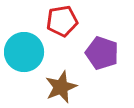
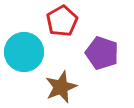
red pentagon: rotated 20 degrees counterclockwise
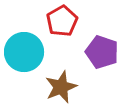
purple pentagon: moved 1 px up
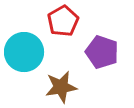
red pentagon: moved 1 px right
brown star: rotated 12 degrees clockwise
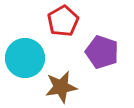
cyan circle: moved 1 px right, 6 px down
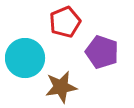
red pentagon: moved 2 px right, 1 px down; rotated 8 degrees clockwise
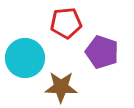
red pentagon: moved 1 px right, 1 px down; rotated 16 degrees clockwise
brown star: rotated 12 degrees clockwise
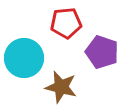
cyan circle: moved 1 px left
brown star: rotated 12 degrees clockwise
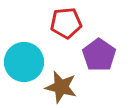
purple pentagon: moved 3 px left, 3 px down; rotated 16 degrees clockwise
cyan circle: moved 4 px down
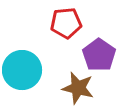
cyan circle: moved 2 px left, 8 px down
brown star: moved 17 px right, 1 px down
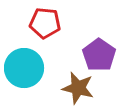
red pentagon: moved 21 px left; rotated 12 degrees clockwise
cyan circle: moved 2 px right, 2 px up
